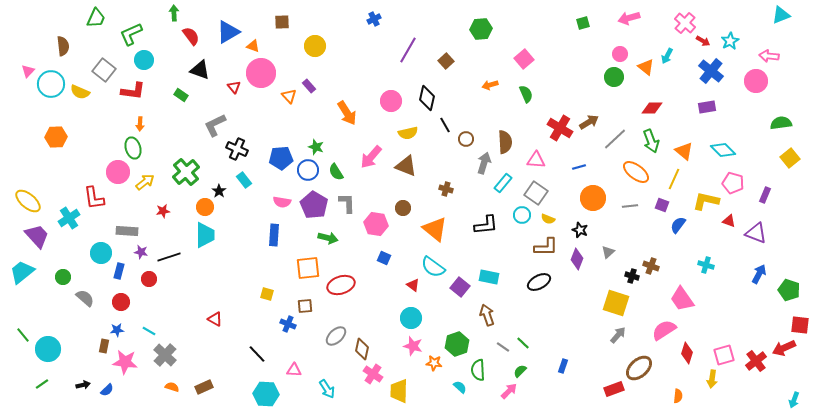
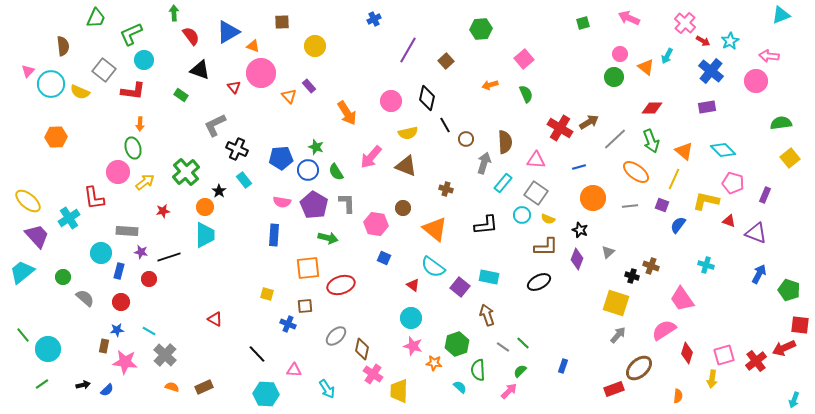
pink arrow at (629, 18): rotated 40 degrees clockwise
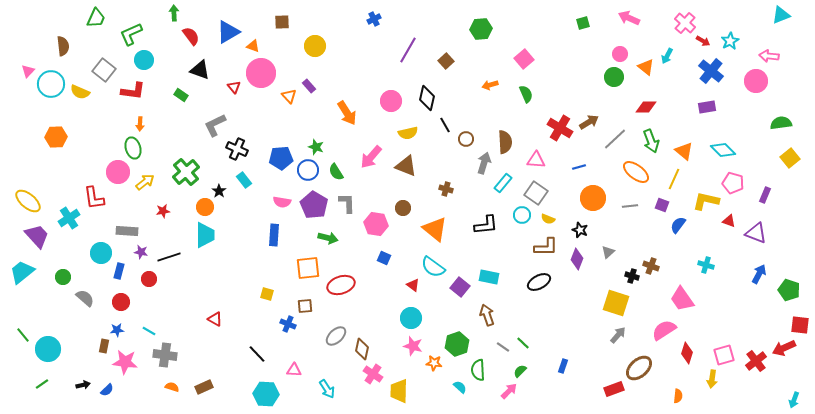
red diamond at (652, 108): moved 6 px left, 1 px up
gray cross at (165, 355): rotated 35 degrees counterclockwise
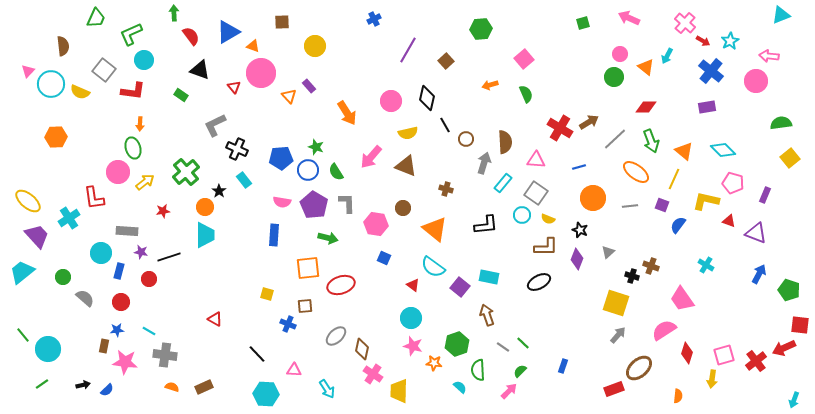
cyan cross at (706, 265): rotated 14 degrees clockwise
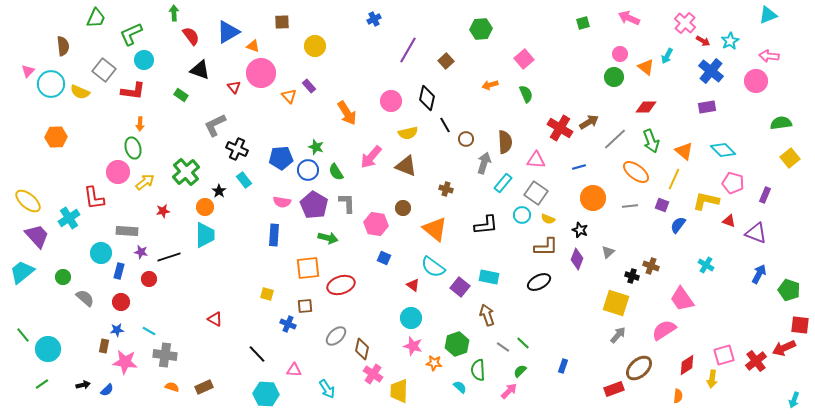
cyan triangle at (781, 15): moved 13 px left
red diamond at (687, 353): moved 12 px down; rotated 40 degrees clockwise
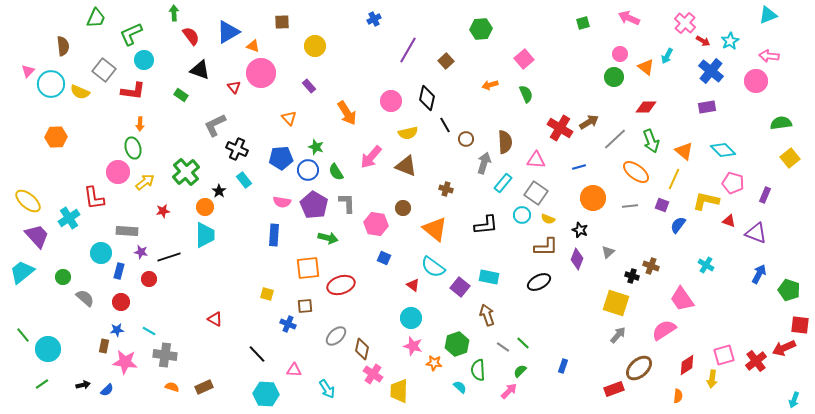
orange triangle at (289, 96): moved 22 px down
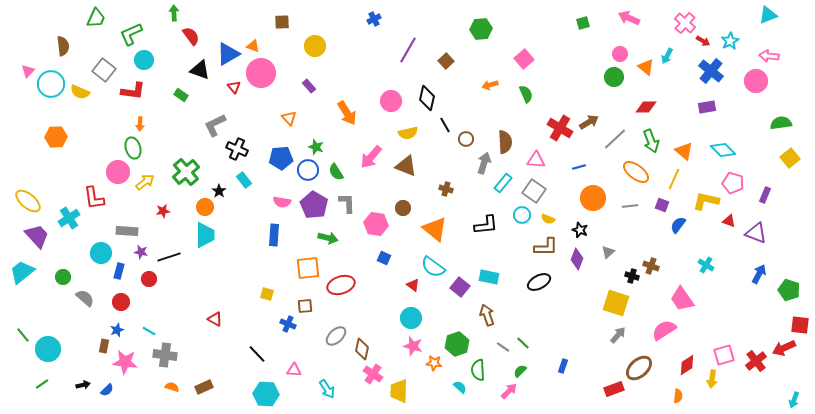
blue triangle at (228, 32): moved 22 px down
gray square at (536, 193): moved 2 px left, 2 px up
blue star at (117, 330): rotated 16 degrees counterclockwise
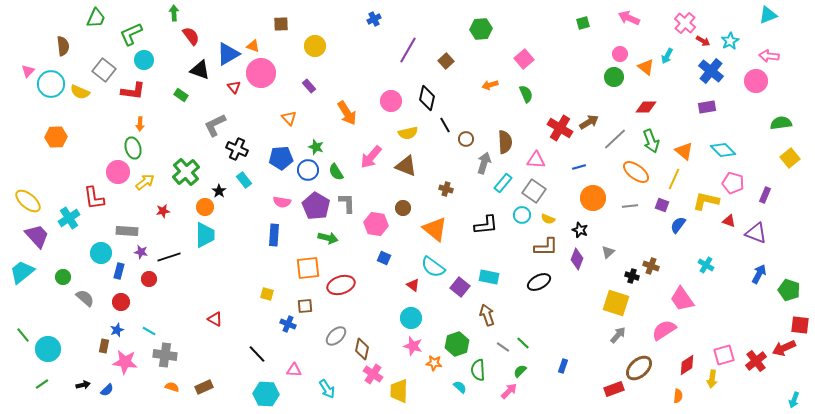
brown square at (282, 22): moved 1 px left, 2 px down
purple pentagon at (314, 205): moved 2 px right, 1 px down
